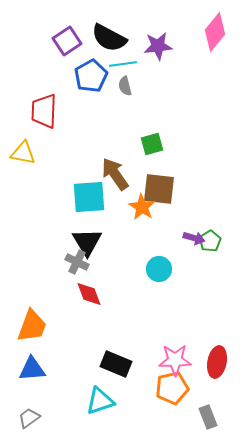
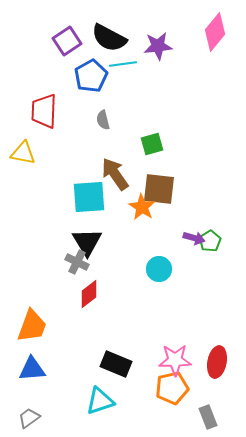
gray semicircle: moved 22 px left, 34 px down
red diamond: rotated 72 degrees clockwise
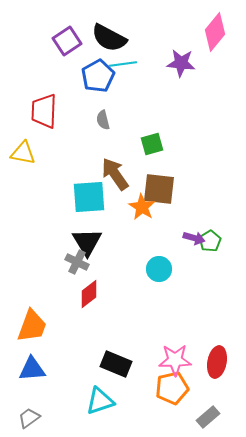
purple star: moved 23 px right, 17 px down; rotated 12 degrees clockwise
blue pentagon: moved 7 px right
gray rectangle: rotated 70 degrees clockwise
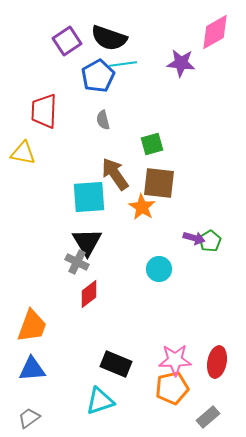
pink diamond: rotated 21 degrees clockwise
black semicircle: rotated 9 degrees counterclockwise
brown square: moved 6 px up
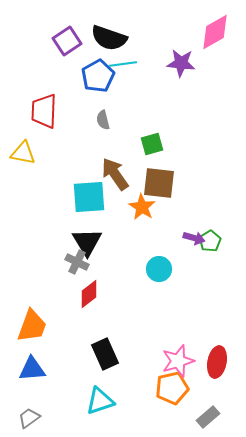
pink star: moved 3 px right, 1 px down; rotated 16 degrees counterclockwise
black rectangle: moved 11 px left, 10 px up; rotated 44 degrees clockwise
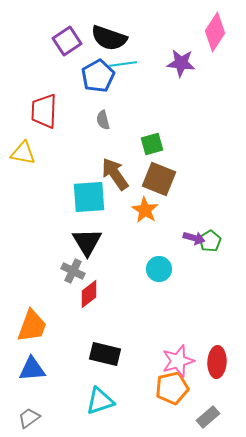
pink diamond: rotated 27 degrees counterclockwise
brown square: moved 4 px up; rotated 16 degrees clockwise
orange star: moved 3 px right, 3 px down
gray cross: moved 4 px left, 9 px down
black rectangle: rotated 52 degrees counterclockwise
red ellipse: rotated 8 degrees counterclockwise
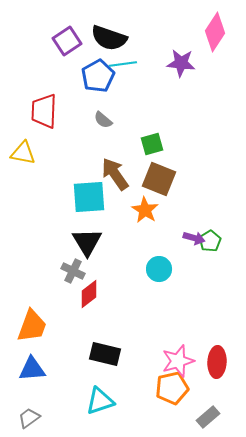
gray semicircle: rotated 36 degrees counterclockwise
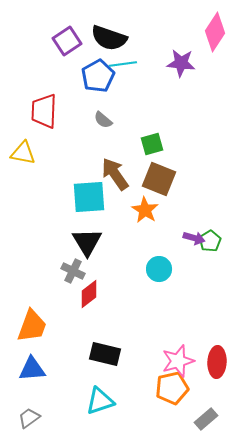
gray rectangle: moved 2 px left, 2 px down
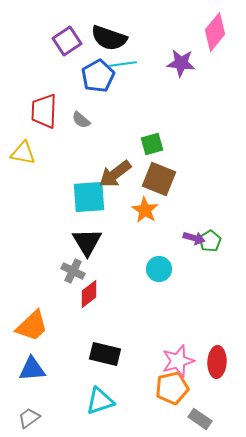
pink diamond: rotated 6 degrees clockwise
gray semicircle: moved 22 px left
brown arrow: rotated 92 degrees counterclockwise
orange trapezoid: rotated 27 degrees clockwise
gray rectangle: moved 6 px left; rotated 75 degrees clockwise
